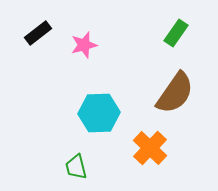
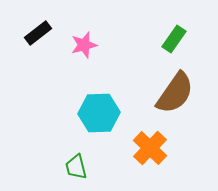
green rectangle: moved 2 px left, 6 px down
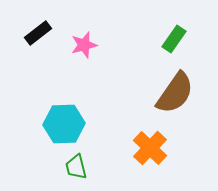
cyan hexagon: moved 35 px left, 11 px down
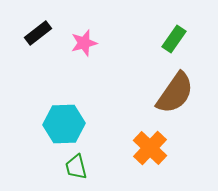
pink star: moved 2 px up
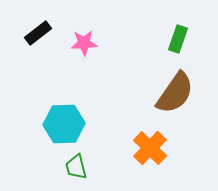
green rectangle: moved 4 px right; rotated 16 degrees counterclockwise
pink star: rotated 12 degrees clockwise
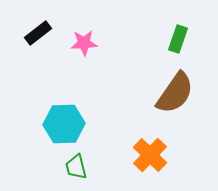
orange cross: moved 7 px down
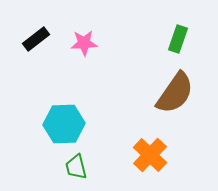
black rectangle: moved 2 px left, 6 px down
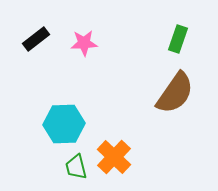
orange cross: moved 36 px left, 2 px down
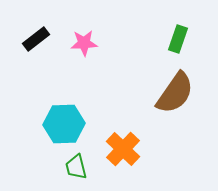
orange cross: moved 9 px right, 8 px up
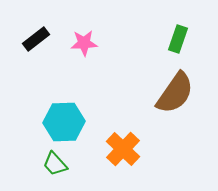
cyan hexagon: moved 2 px up
green trapezoid: moved 21 px left, 3 px up; rotated 28 degrees counterclockwise
